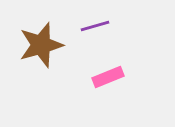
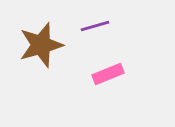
pink rectangle: moved 3 px up
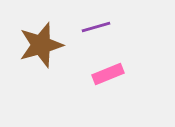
purple line: moved 1 px right, 1 px down
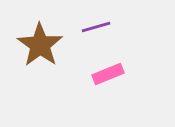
brown star: moved 1 px left; rotated 21 degrees counterclockwise
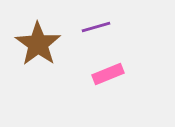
brown star: moved 2 px left, 1 px up
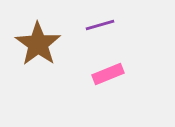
purple line: moved 4 px right, 2 px up
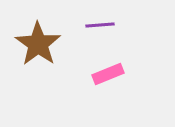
purple line: rotated 12 degrees clockwise
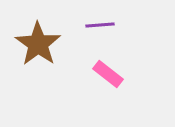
pink rectangle: rotated 60 degrees clockwise
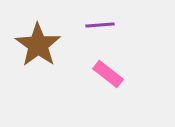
brown star: moved 1 px down
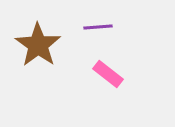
purple line: moved 2 px left, 2 px down
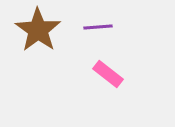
brown star: moved 15 px up
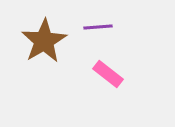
brown star: moved 6 px right, 11 px down; rotated 6 degrees clockwise
